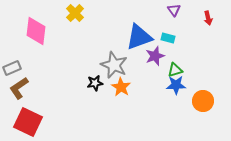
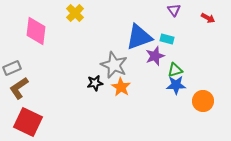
red arrow: rotated 48 degrees counterclockwise
cyan rectangle: moved 1 px left, 1 px down
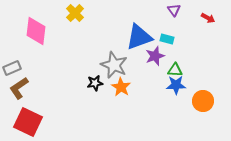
green triangle: rotated 21 degrees clockwise
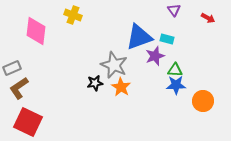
yellow cross: moved 2 px left, 2 px down; rotated 24 degrees counterclockwise
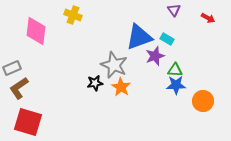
cyan rectangle: rotated 16 degrees clockwise
red square: rotated 8 degrees counterclockwise
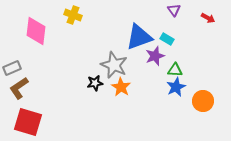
blue star: moved 2 px down; rotated 24 degrees counterclockwise
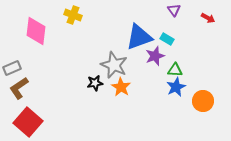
red square: rotated 24 degrees clockwise
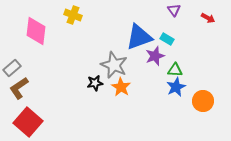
gray rectangle: rotated 18 degrees counterclockwise
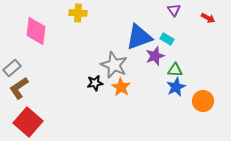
yellow cross: moved 5 px right, 2 px up; rotated 18 degrees counterclockwise
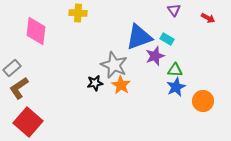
orange star: moved 2 px up
